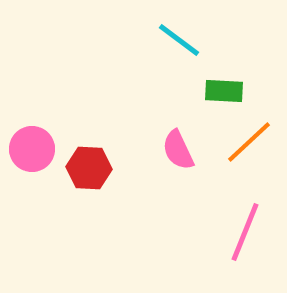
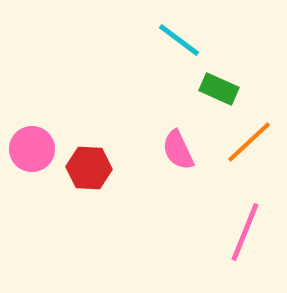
green rectangle: moved 5 px left, 2 px up; rotated 21 degrees clockwise
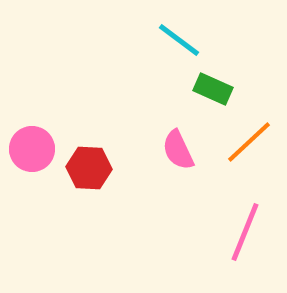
green rectangle: moved 6 px left
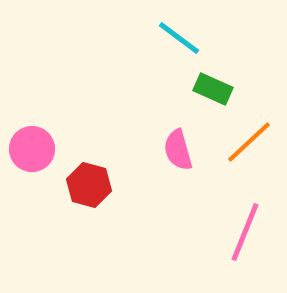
cyan line: moved 2 px up
pink semicircle: rotated 9 degrees clockwise
red hexagon: moved 17 px down; rotated 12 degrees clockwise
